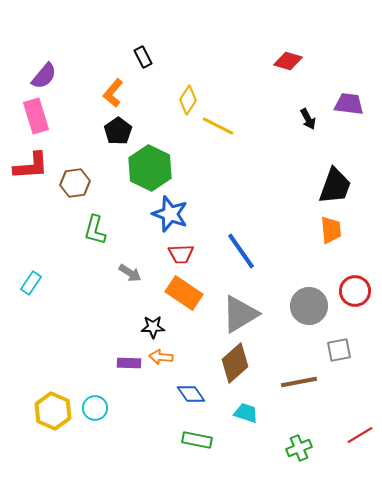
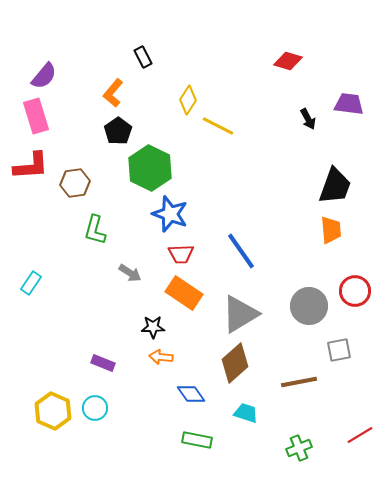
purple rectangle: moved 26 px left; rotated 20 degrees clockwise
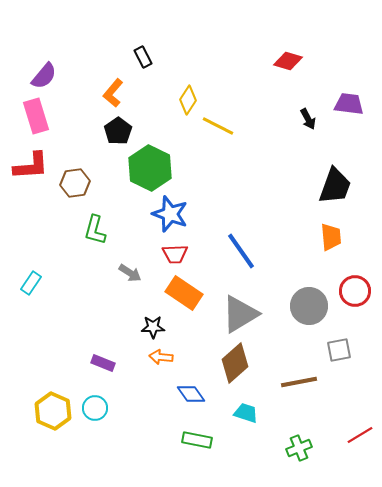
orange trapezoid: moved 7 px down
red trapezoid: moved 6 px left
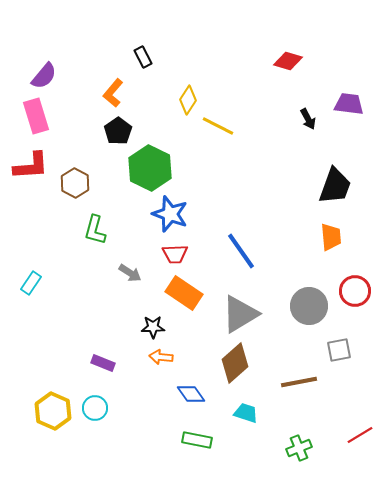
brown hexagon: rotated 24 degrees counterclockwise
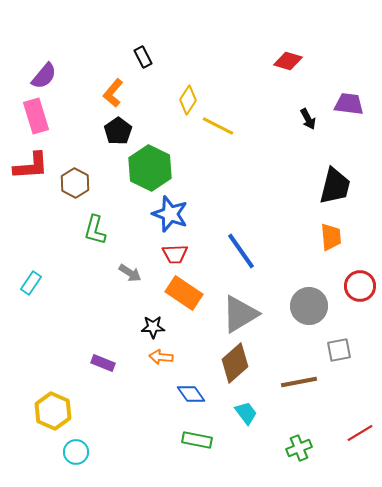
black trapezoid: rotated 6 degrees counterclockwise
red circle: moved 5 px right, 5 px up
cyan circle: moved 19 px left, 44 px down
cyan trapezoid: rotated 35 degrees clockwise
red line: moved 2 px up
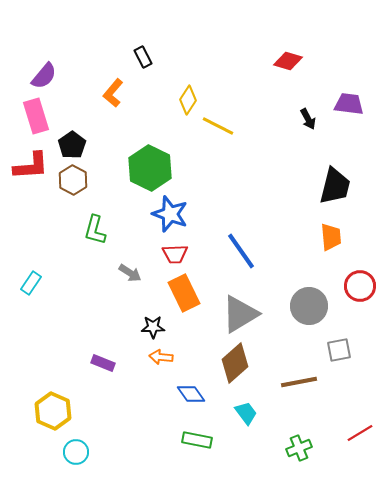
black pentagon: moved 46 px left, 14 px down
brown hexagon: moved 2 px left, 3 px up
orange rectangle: rotated 30 degrees clockwise
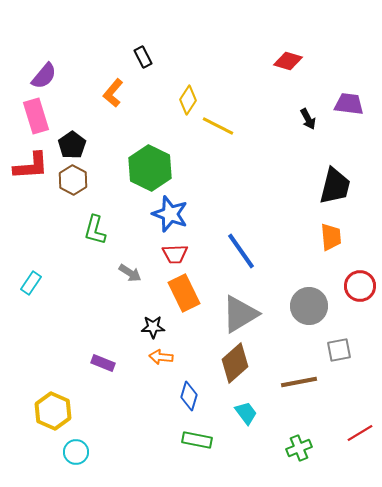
blue diamond: moved 2 px left, 2 px down; rotated 52 degrees clockwise
